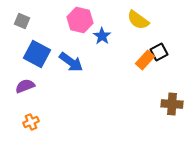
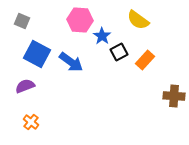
pink hexagon: rotated 10 degrees counterclockwise
black square: moved 40 px left
brown cross: moved 2 px right, 8 px up
orange cross: rotated 28 degrees counterclockwise
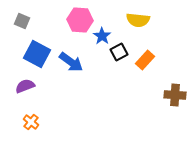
yellow semicircle: rotated 30 degrees counterclockwise
brown cross: moved 1 px right, 1 px up
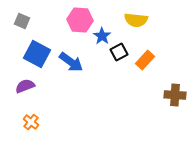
yellow semicircle: moved 2 px left
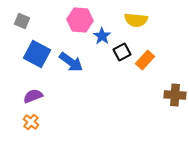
black square: moved 3 px right
purple semicircle: moved 8 px right, 10 px down
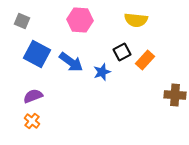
blue star: moved 36 px down; rotated 18 degrees clockwise
orange cross: moved 1 px right, 1 px up
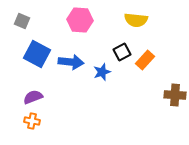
blue arrow: rotated 30 degrees counterclockwise
purple semicircle: moved 1 px down
orange cross: rotated 28 degrees counterclockwise
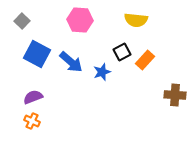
gray square: rotated 21 degrees clockwise
blue arrow: rotated 35 degrees clockwise
orange cross: rotated 14 degrees clockwise
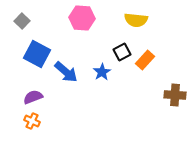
pink hexagon: moved 2 px right, 2 px up
blue arrow: moved 5 px left, 10 px down
blue star: rotated 12 degrees counterclockwise
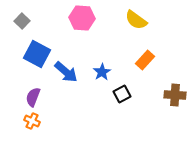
yellow semicircle: rotated 30 degrees clockwise
black square: moved 42 px down
purple semicircle: rotated 48 degrees counterclockwise
